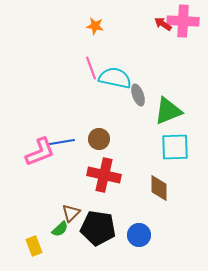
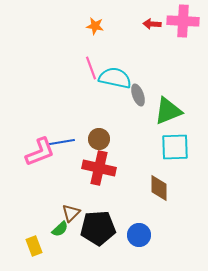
red arrow: moved 11 px left; rotated 30 degrees counterclockwise
red cross: moved 5 px left, 7 px up
black pentagon: rotated 12 degrees counterclockwise
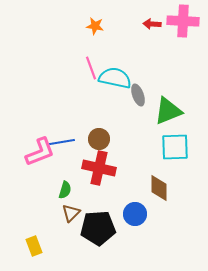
green semicircle: moved 5 px right, 39 px up; rotated 30 degrees counterclockwise
blue circle: moved 4 px left, 21 px up
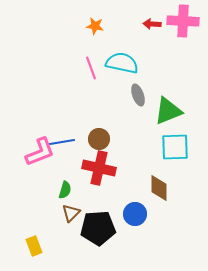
cyan semicircle: moved 7 px right, 15 px up
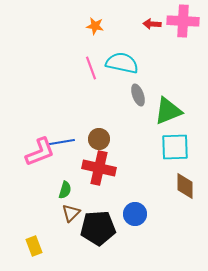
brown diamond: moved 26 px right, 2 px up
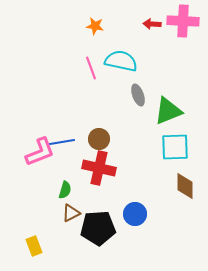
cyan semicircle: moved 1 px left, 2 px up
brown triangle: rotated 18 degrees clockwise
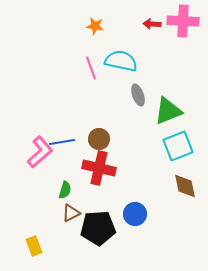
cyan square: moved 3 px right, 1 px up; rotated 20 degrees counterclockwise
pink L-shape: rotated 20 degrees counterclockwise
brown diamond: rotated 12 degrees counterclockwise
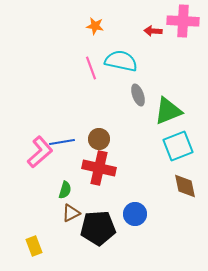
red arrow: moved 1 px right, 7 px down
